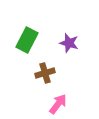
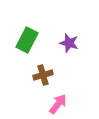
brown cross: moved 2 px left, 2 px down
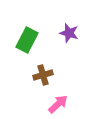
purple star: moved 10 px up
pink arrow: rotated 10 degrees clockwise
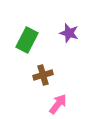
pink arrow: rotated 10 degrees counterclockwise
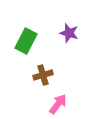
green rectangle: moved 1 px left, 1 px down
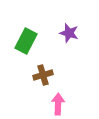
pink arrow: rotated 35 degrees counterclockwise
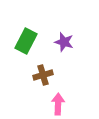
purple star: moved 5 px left, 9 px down
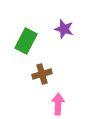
purple star: moved 13 px up
brown cross: moved 1 px left, 1 px up
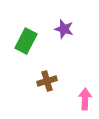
brown cross: moved 5 px right, 7 px down
pink arrow: moved 27 px right, 5 px up
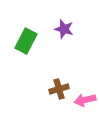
brown cross: moved 12 px right, 8 px down
pink arrow: moved 1 px down; rotated 105 degrees counterclockwise
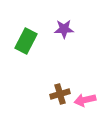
purple star: rotated 18 degrees counterclockwise
brown cross: moved 1 px right, 5 px down
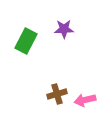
brown cross: moved 3 px left
